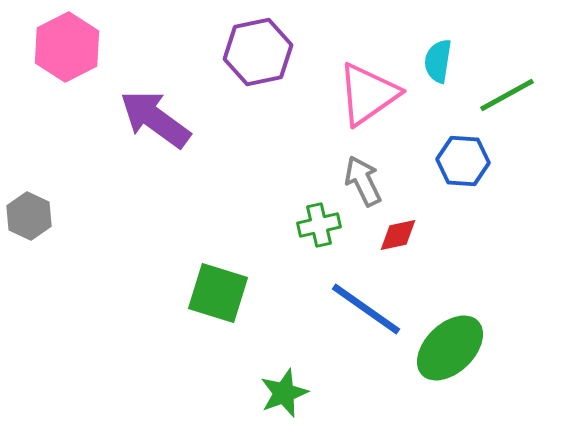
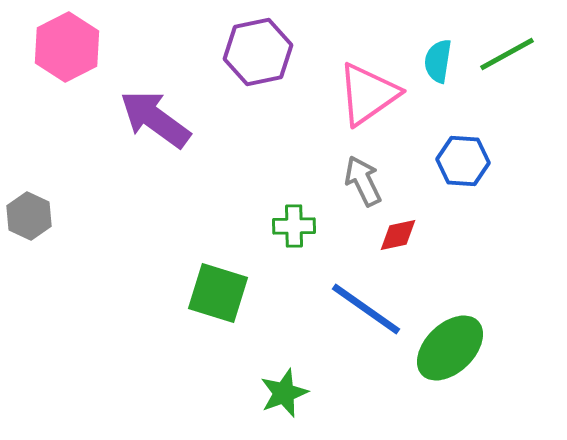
green line: moved 41 px up
green cross: moved 25 px left, 1 px down; rotated 12 degrees clockwise
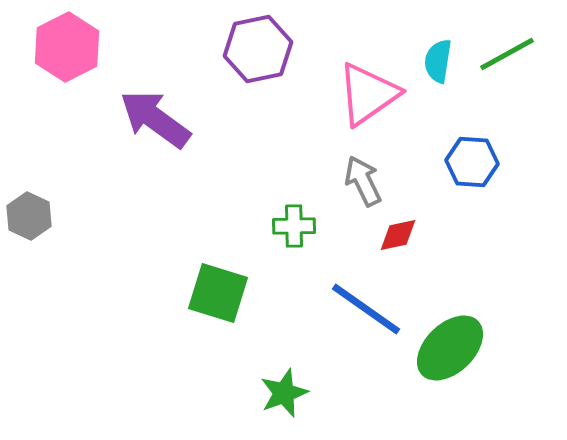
purple hexagon: moved 3 px up
blue hexagon: moved 9 px right, 1 px down
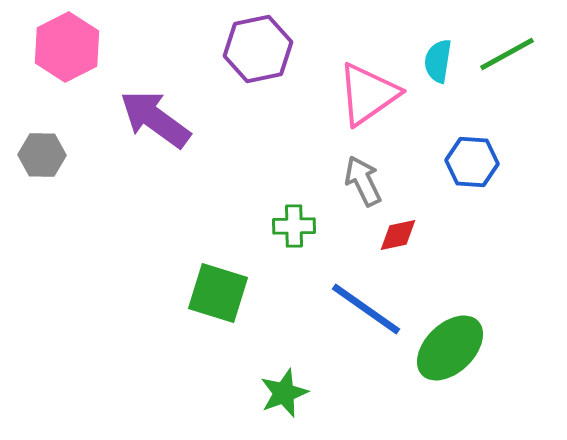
gray hexagon: moved 13 px right, 61 px up; rotated 24 degrees counterclockwise
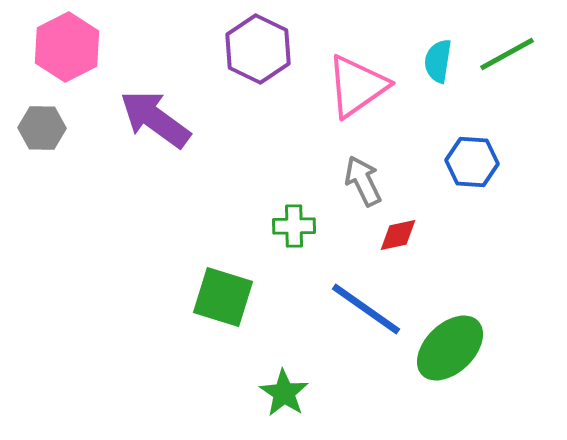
purple hexagon: rotated 22 degrees counterclockwise
pink triangle: moved 11 px left, 8 px up
gray hexagon: moved 27 px up
green square: moved 5 px right, 4 px down
green star: rotated 18 degrees counterclockwise
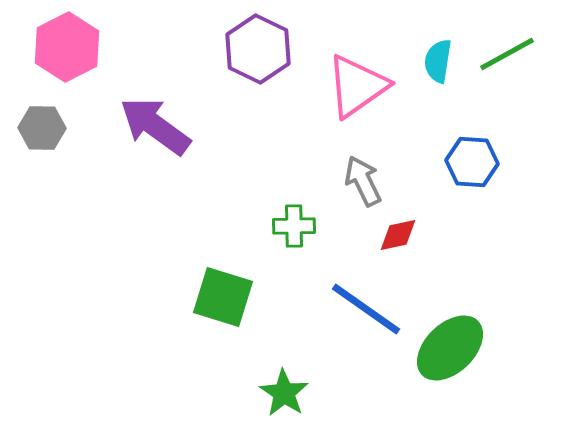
purple arrow: moved 7 px down
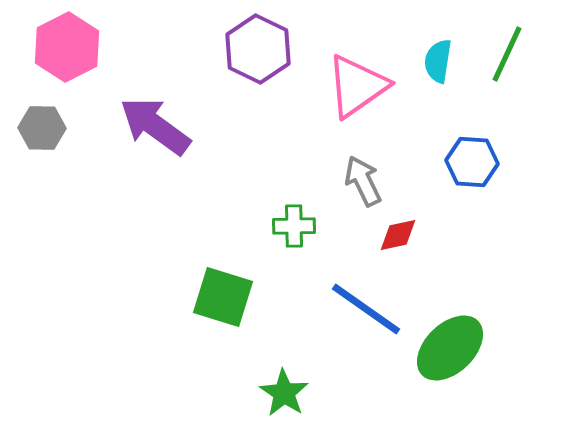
green line: rotated 36 degrees counterclockwise
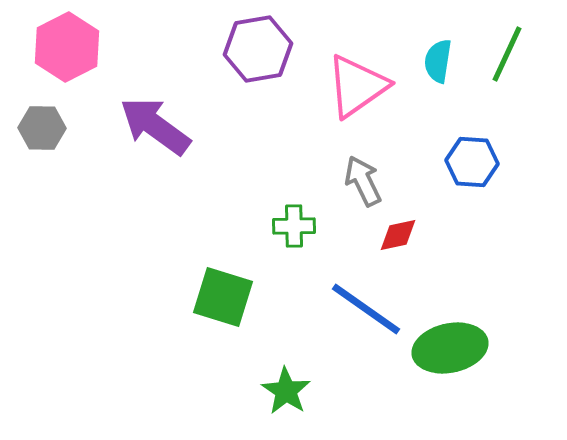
purple hexagon: rotated 24 degrees clockwise
green ellipse: rotated 32 degrees clockwise
green star: moved 2 px right, 2 px up
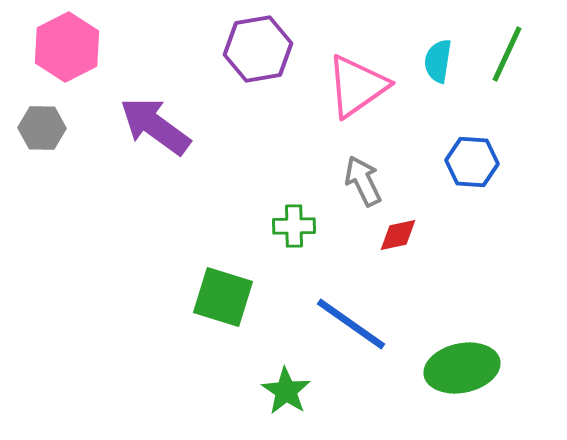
blue line: moved 15 px left, 15 px down
green ellipse: moved 12 px right, 20 px down
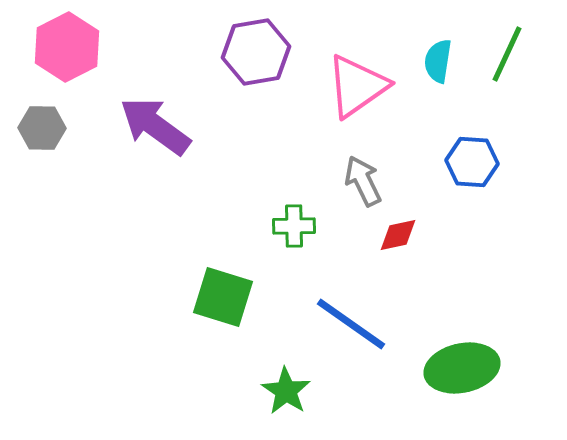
purple hexagon: moved 2 px left, 3 px down
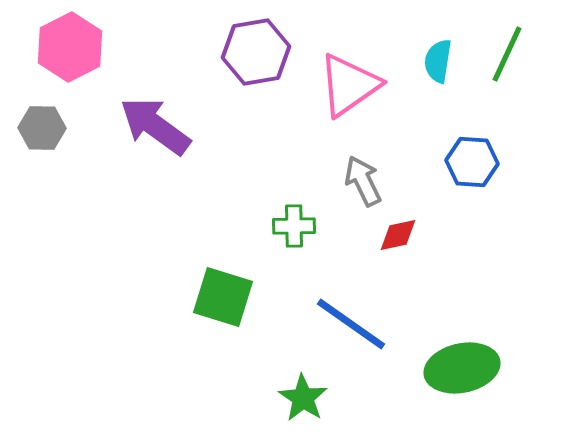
pink hexagon: moved 3 px right
pink triangle: moved 8 px left, 1 px up
green star: moved 17 px right, 7 px down
